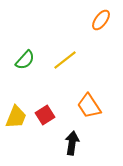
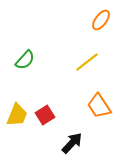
yellow line: moved 22 px right, 2 px down
orange trapezoid: moved 10 px right
yellow trapezoid: moved 1 px right, 2 px up
black arrow: rotated 35 degrees clockwise
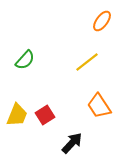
orange ellipse: moved 1 px right, 1 px down
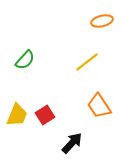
orange ellipse: rotated 40 degrees clockwise
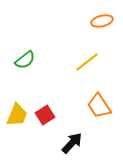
green semicircle: rotated 10 degrees clockwise
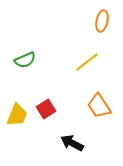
orange ellipse: rotated 65 degrees counterclockwise
green semicircle: rotated 15 degrees clockwise
red square: moved 1 px right, 6 px up
black arrow: rotated 105 degrees counterclockwise
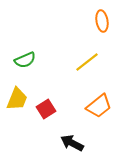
orange ellipse: rotated 20 degrees counterclockwise
orange trapezoid: rotated 96 degrees counterclockwise
yellow trapezoid: moved 16 px up
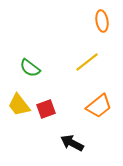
green semicircle: moved 5 px right, 8 px down; rotated 60 degrees clockwise
yellow trapezoid: moved 2 px right, 6 px down; rotated 120 degrees clockwise
red square: rotated 12 degrees clockwise
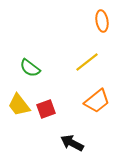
orange trapezoid: moved 2 px left, 5 px up
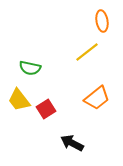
yellow line: moved 10 px up
green semicircle: rotated 25 degrees counterclockwise
orange trapezoid: moved 3 px up
yellow trapezoid: moved 5 px up
red square: rotated 12 degrees counterclockwise
